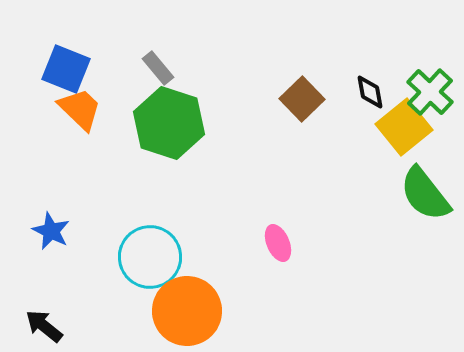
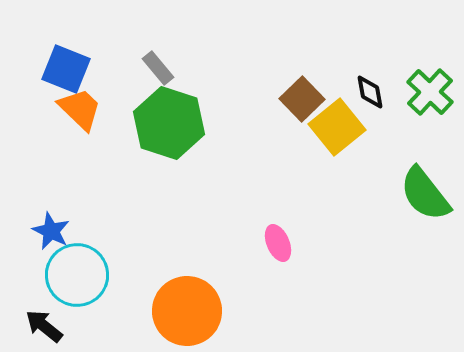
yellow square: moved 67 px left
cyan circle: moved 73 px left, 18 px down
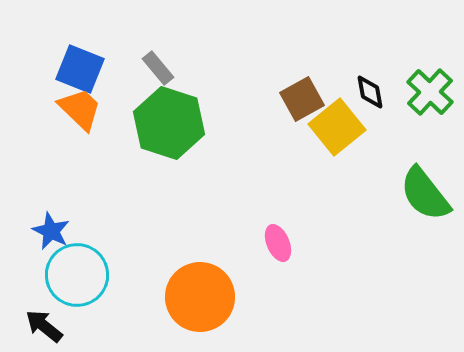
blue square: moved 14 px right
brown square: rotated 15 degrees clockwise
orange circle: moved 13 px right, 14 px up
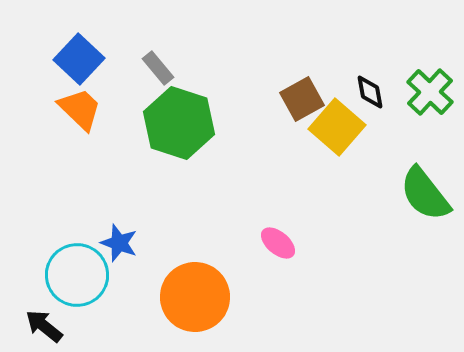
blue square: moved 1 px left, 10 px up; rotated 21 degrees clockwise
green hexagon: moved 10 px right
yellow square: rotated 10 degrees counterclockwise
blue star: moved 68 px right, 12 px down; rotated 6 degrees counterclockwise
pink ellipse: rotated 27 degrees counterclockwise
orange circle: moved 5 px left
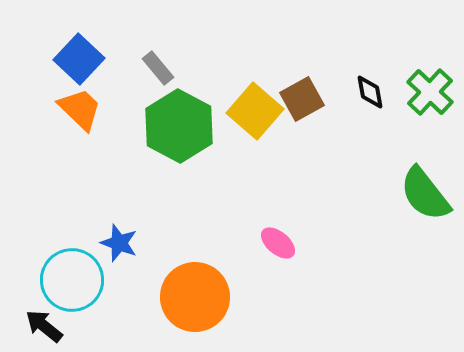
green hexagon: moved 3 px down; rotated 10 degrees clockwise
yellow square: moved 82 px left, 16 px up
cyan circle: moved 5 px left, 5 px down
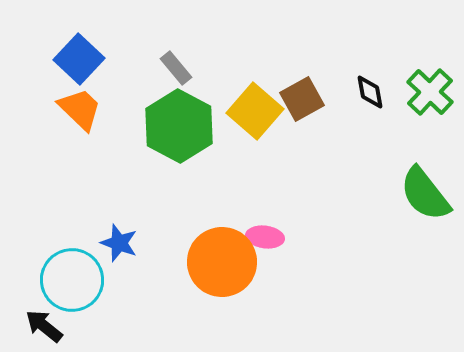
gray rectangle: moved 18 px right
pink ellipse: moved 13 px left, 6 px up; rotated 33 degrees counterclockwise
orange circle: moved 27 px right, 35 px up
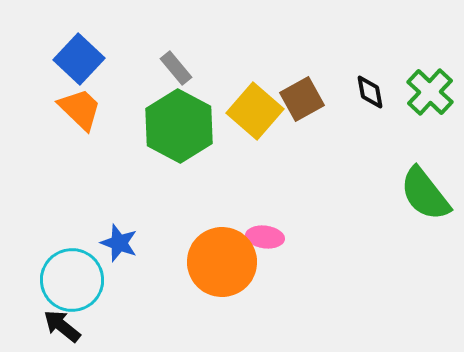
black arrow: moved 18 px right
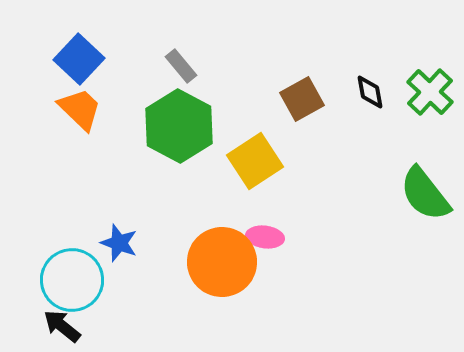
gray rectangle: moved 5 px right, 2 px up
yellow square: moved 50 px down; rotated 16 degrees clockwise
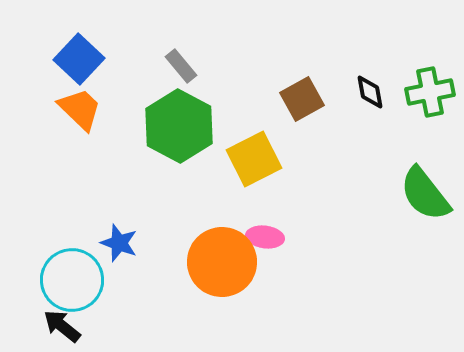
green cross: rotated 36 degrees clockwise
yellow square: moved 1 px left, 2 px up; rotated 6 degrees clockwise
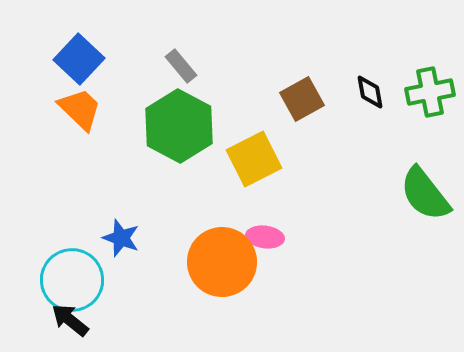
blue star: moved 2 px right, 5 px up
black arrow: moved 8 px right, 6 px up
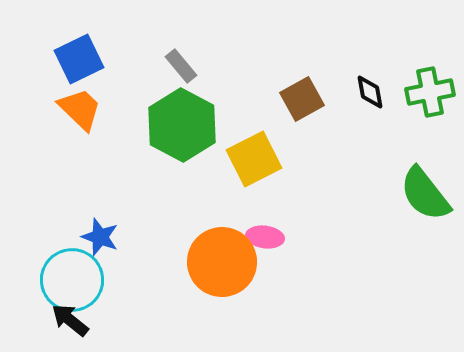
blue square: rotated 21 degrees clockwise
green hexagon: moved 3 px right, 1 px up
blue star: moved 21 px left, 1 px up
